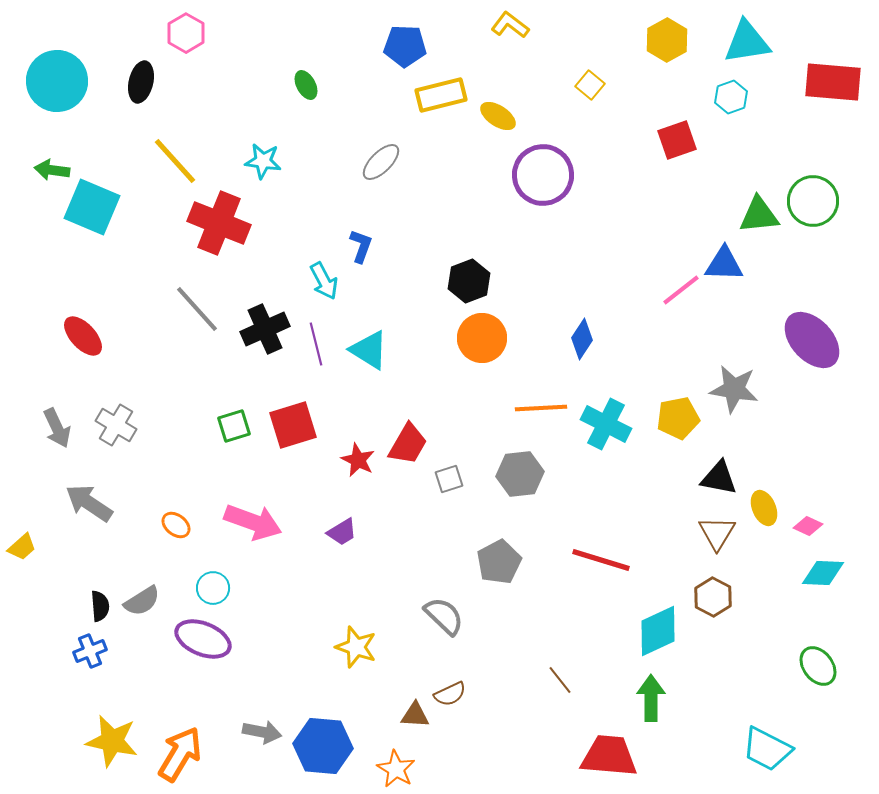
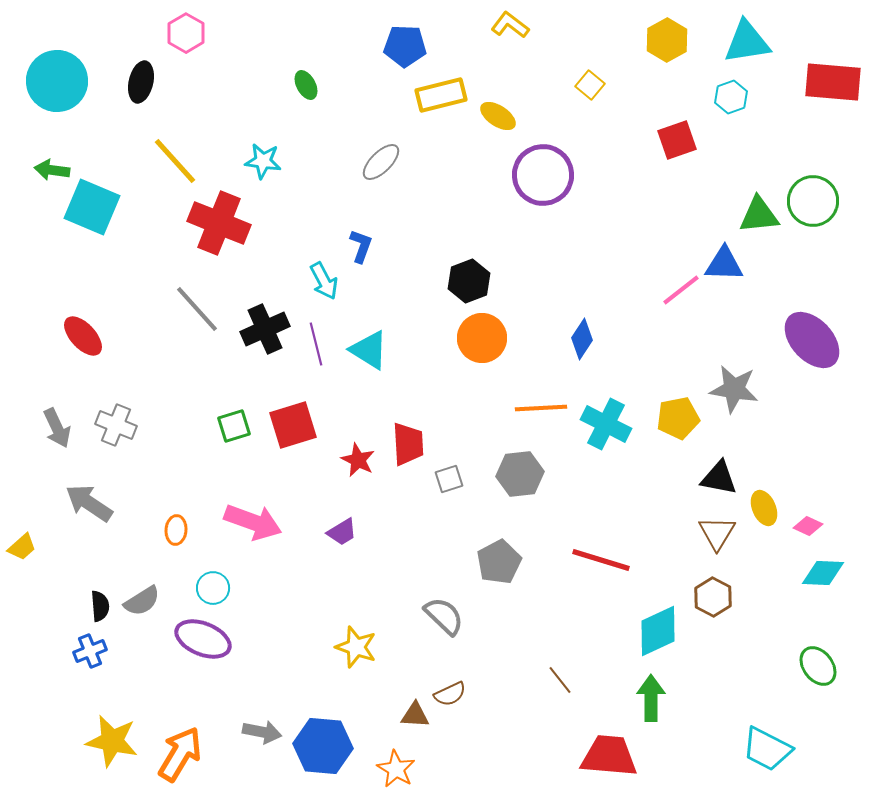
gray cross at (116, 425): rotated 9 degrees counterclockwise
red trapezoid at (408, 444): rotated 33 degrees counterclockwise
orange ellipse at (176, 525): moved 5 px down; rotated 56 degrees clockwise
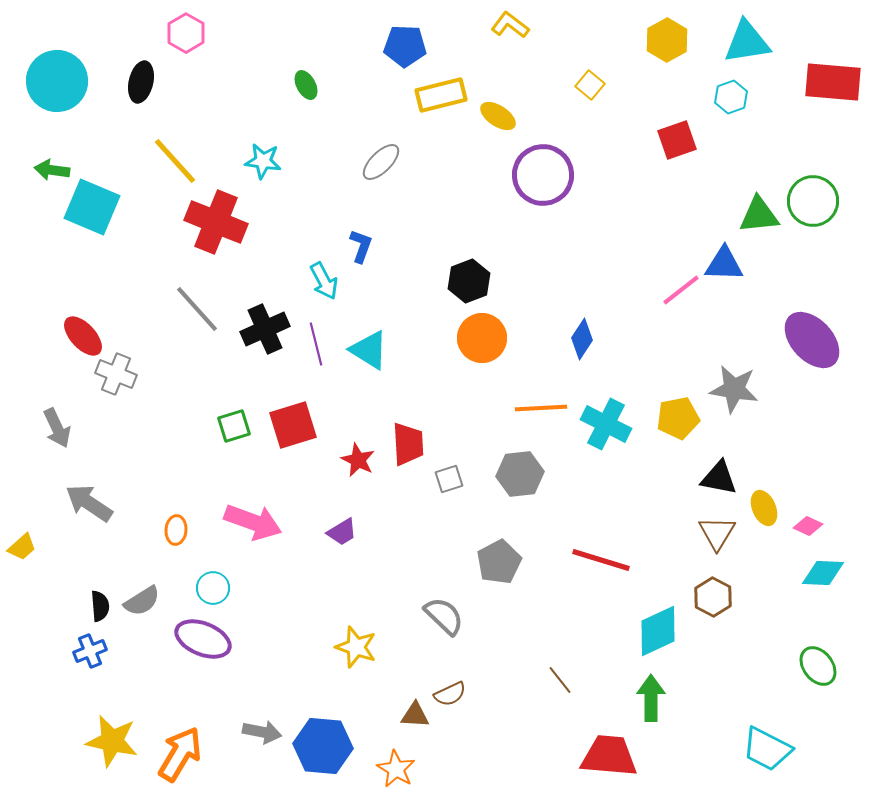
red cross at (219, 223): moved 3 px left, 1 px up
gray cross at (116, 425): moved 51 px up
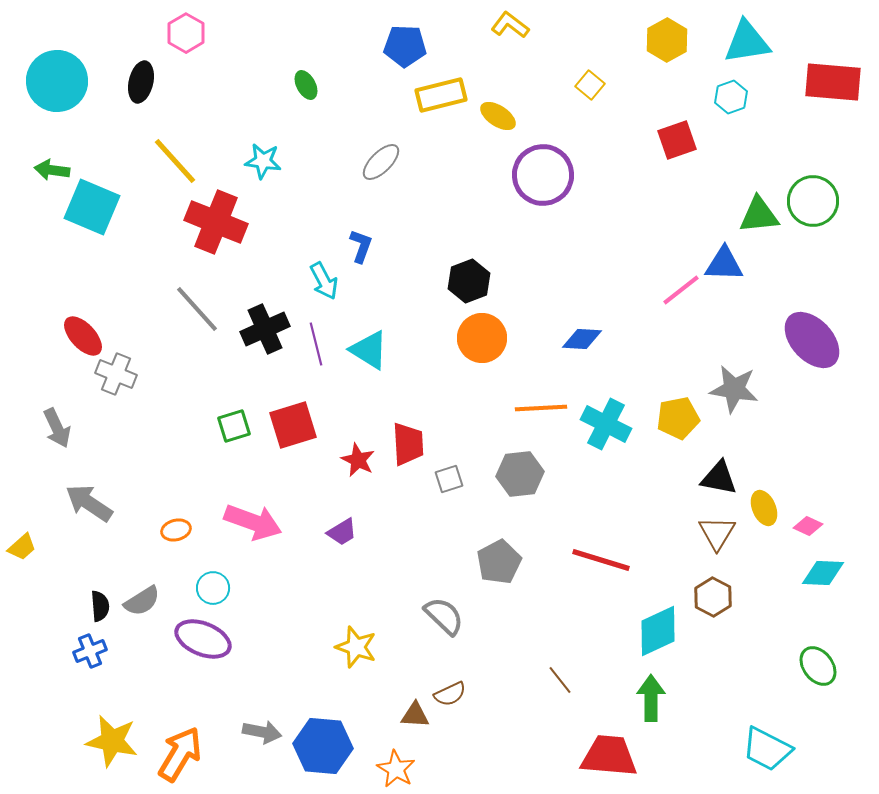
blue diamond at (582, 339): rotated 60 degrees clockwise
orange ellipse at (176, 530): rotated 72 degrees clockwise
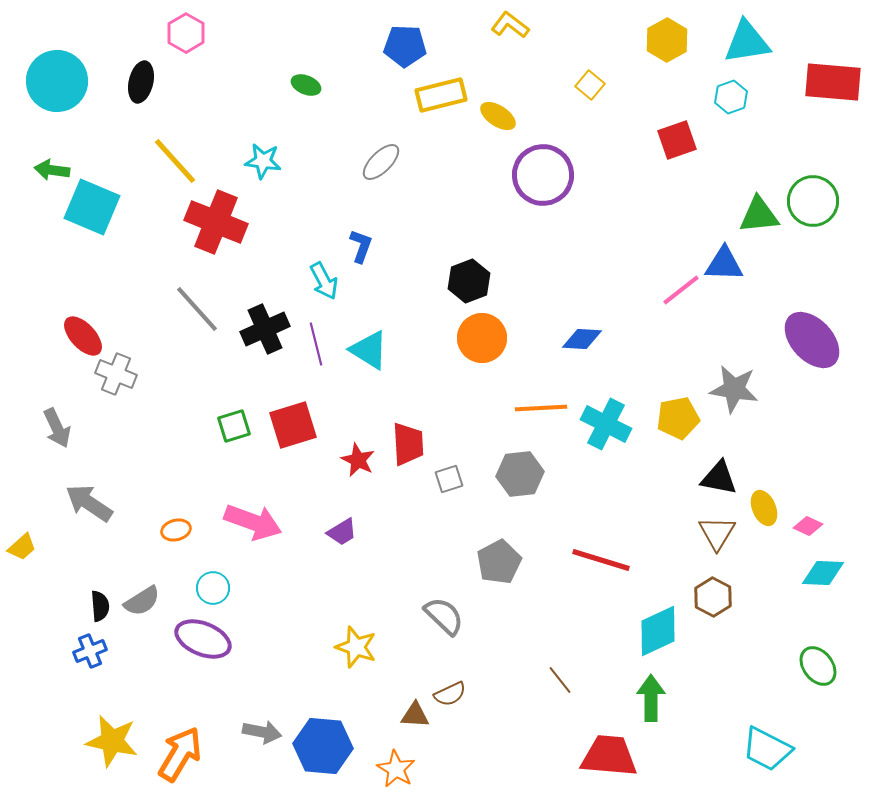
green ellipse at (306, 85): rotated 40 degrees counterclockwise
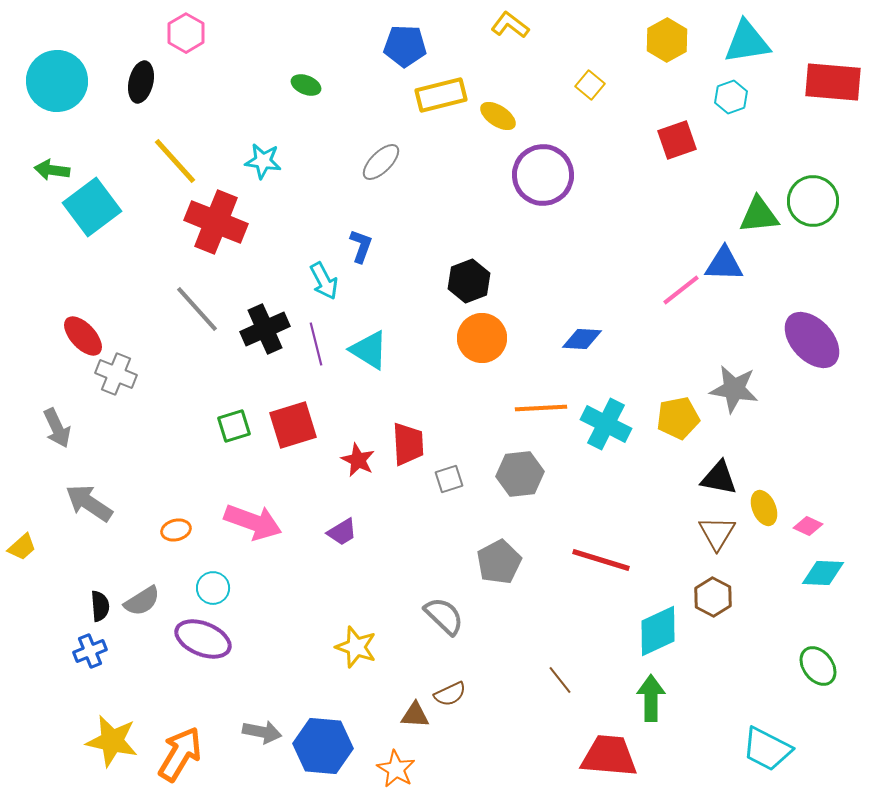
cyan square at (92, 207): rotated 30 degrees clockwise
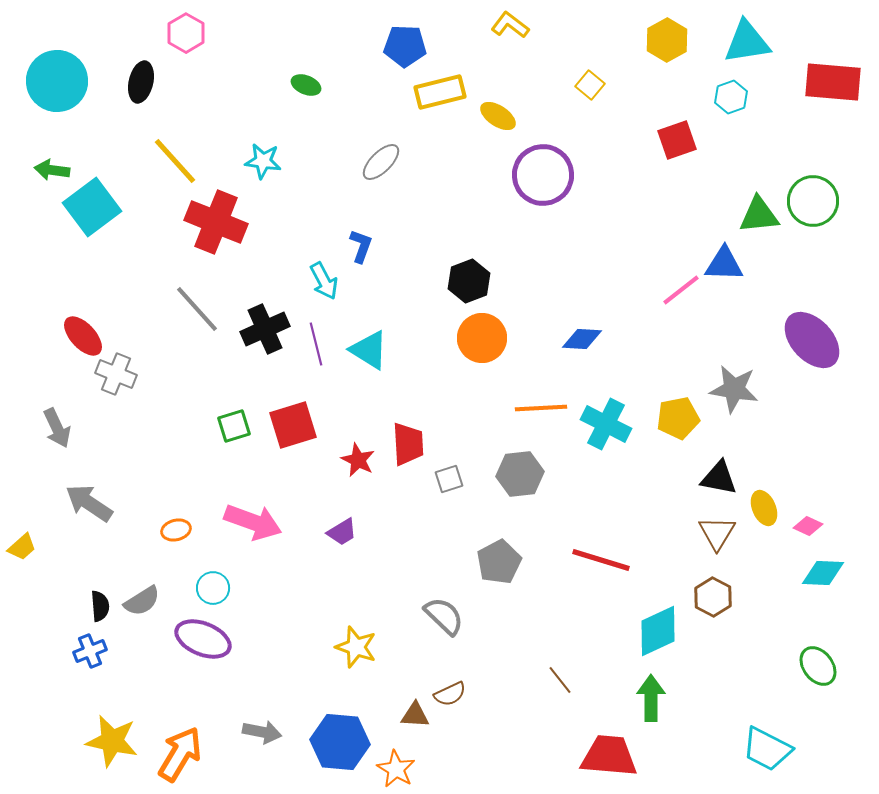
yellow rectangle at (441, 95): moved 1 px left, 3 px up
blue hexagon at (323, 746): moved 17 px right, 4 px up
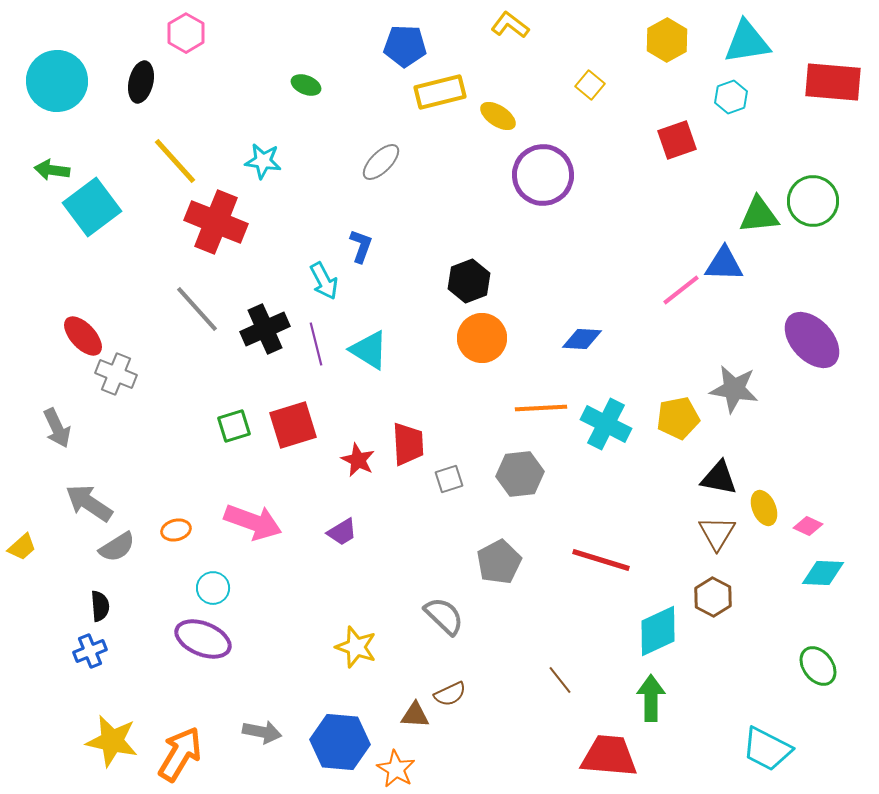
gray semicircle at (142, 601): moved 25 px left, 54 px up
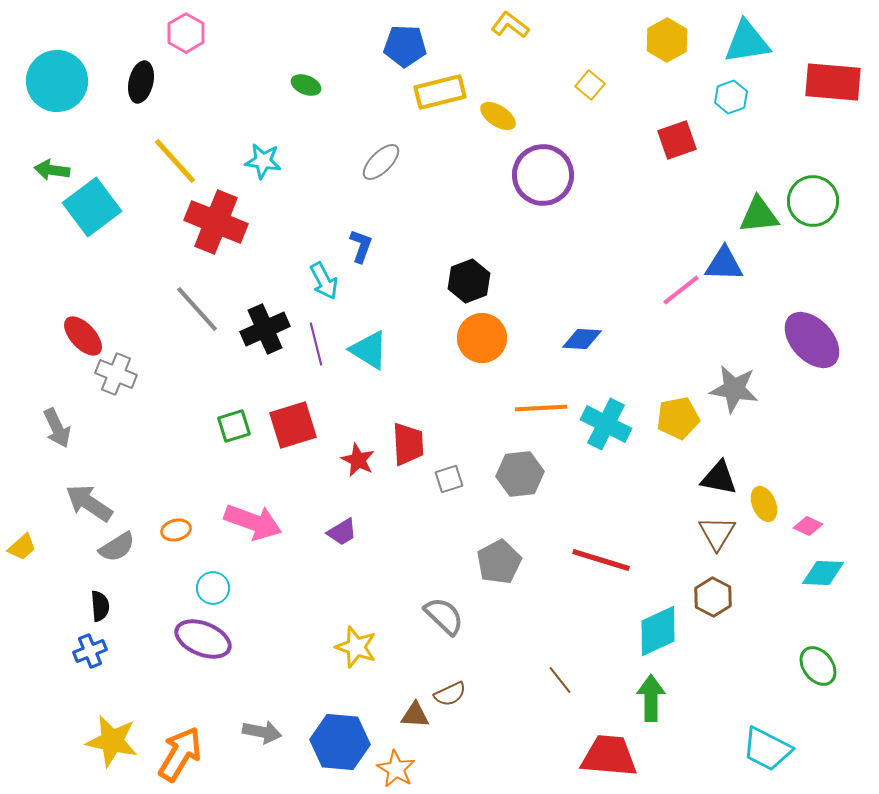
yellow ellipse at (764, 508): moved 4 px up
